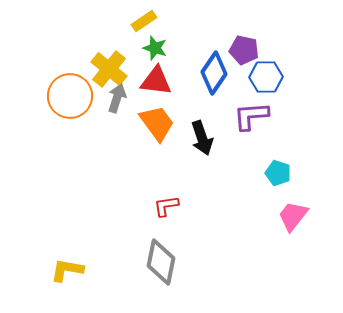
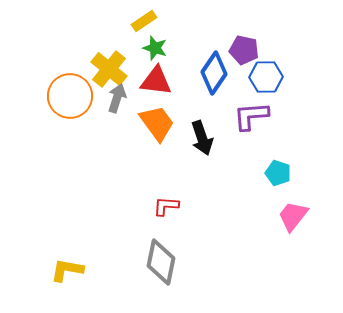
red L-shape: rotated 12 degrees clockwise
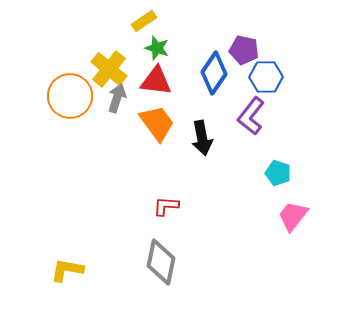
green star: moved 2 px right
purple L-shape: rotated 48 degrees counterclockwise
black arrow: rotated 8 degrees clockwise
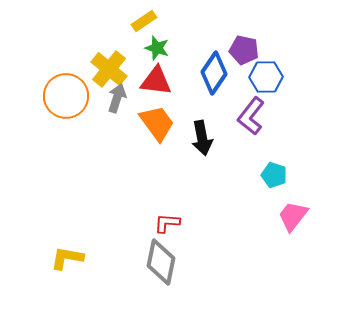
orange circle: moved 4 px left
cyan pentagon: moved 4 px left, 2 px down
red L-shape: moved 1 px right, 17 px down
yellow L-shape: moved 12 px up
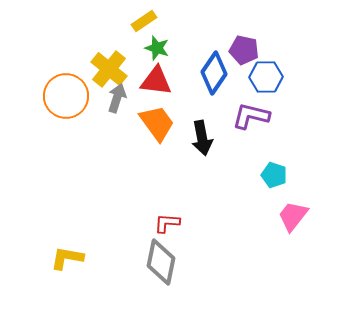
purple L-shape: rotated 66 degrees clockwise
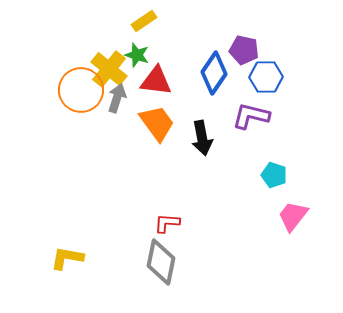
green star: moved 20 px left, 7 px down
orange circle: moved 15 px right, 6 px up
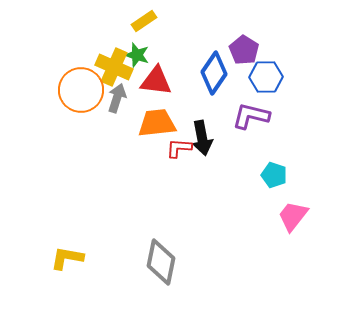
purple pentagon: rotated 20 degrees clockwise
yellow cross: moved 5 px right, 2 px up; rotated 15 degrees counterclockwise
orange trapezoid: rotated 60 degrees counterclockwise
red L-shape: moved 12 px right, 75 px up
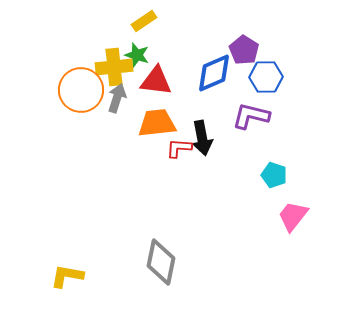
yellow cross: rotated 30 degrees counterclockwise
blue diamond: rotated 33 degrees clockwise
yellow L-shape: moved 18 px down
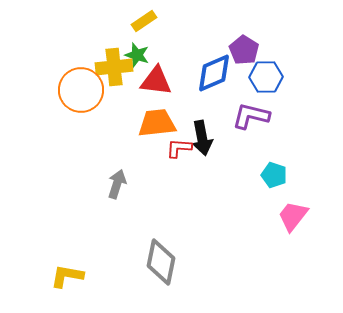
gray arrow: moved 86 px down
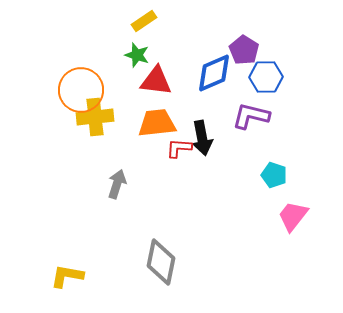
yellow cross: moved 19 px left, 50 px down
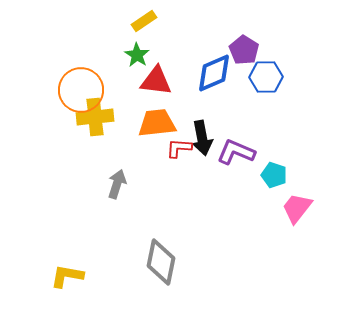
green star: rotated 15 degrees clockwise
purple L-shape: moved 15 px left, 36 px down; rotated 9 degrees clockwise
pink trapezoid: moved 4 px right, 8 px up
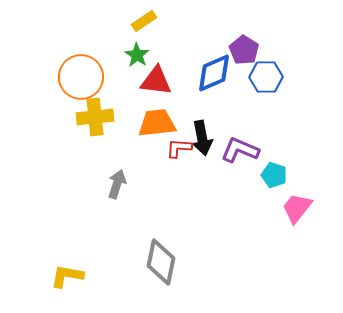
orange circle: moved 13 px up
purple L-shape: moved 4 px right, 2 px up
